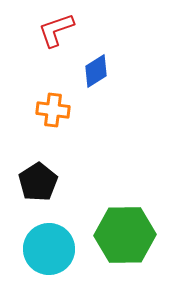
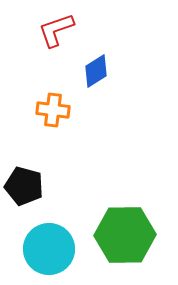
black pentagon: moved 14 px left, 4 px down; rotated 24 degrees counterclockwise
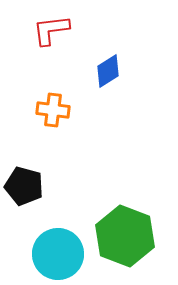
red L-shape: moved 5 px left; rotated 12 degrees clockwise
blue diamond: moved 12 px right
green hexagon: moved 1 px down; rotated 22 degrees clockwise
cyan circle: moved 9 px right, 5 px down
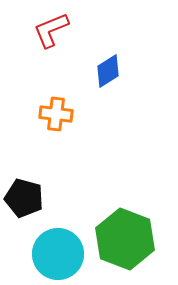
red L-shape: rotated 15 degrees counterclockwise
orange cross: moved 3 px right, 4 px down
black pentagon: moved 12 px down
green hexagon: moved 3 px down
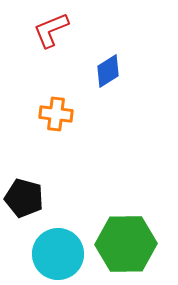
green hexagon: moved 1 px right, 5 px down; rotated 22 degrees counterclockwise
